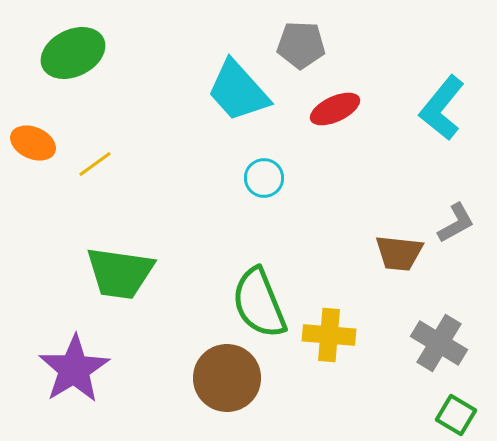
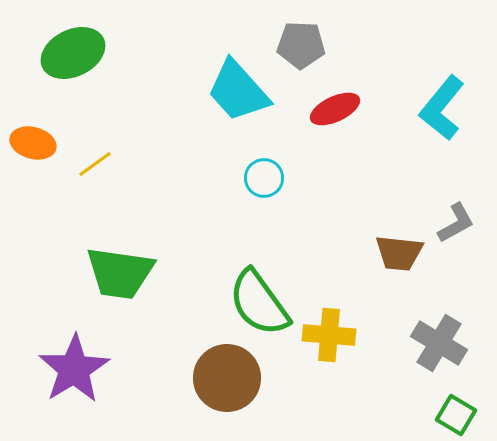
orange ellipse: rotated 9 degrees counterclockwise
green semicircle: rotated 14 degrees counterclockwise
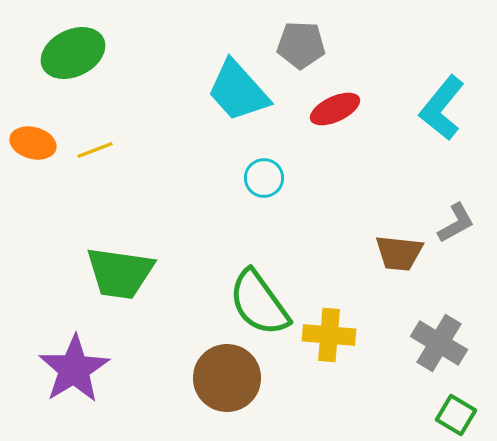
yellow line: moved 14 px up; rotated 15 degrees clockwise
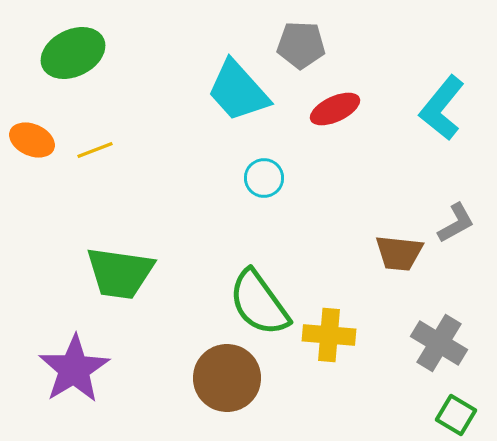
orange ellipse: moved 1 px left, 3 px up; rotated 9 degrees clockwise
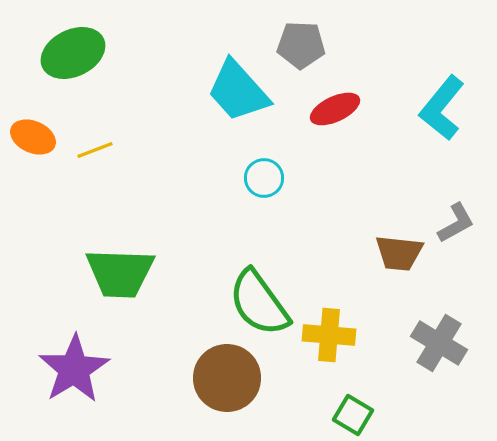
orange ellipse: moved 1 px right, 3 px up
green trapezoid: rotated 6 degrees counterclockwise
green square: moved 103 px left
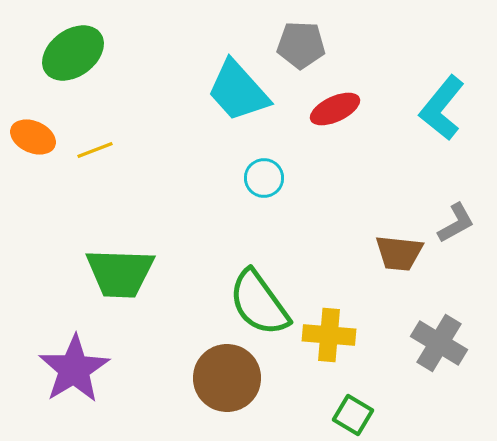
green ellipse: rotated 10 degrees counterclockwise
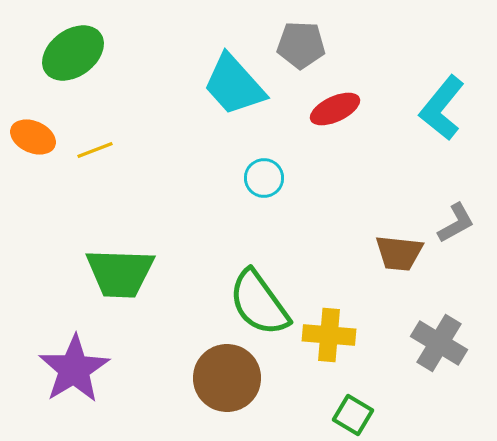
cyan trapezoid: moved 4 px left, 6 px up
